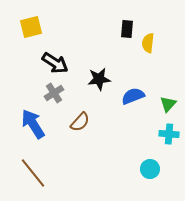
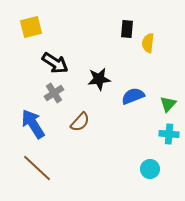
brown line: moved 4 px right, 5 px up; rotated 8 degrees counterclockwise
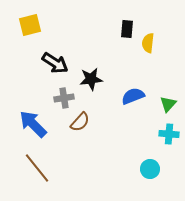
yellow square: moved 1 px left, 2 px up
black star: moved 8 px left
gray cross: moved 10 px right, 5 px down; rotated 24 degrees clockwise
blue arrow: rotated 12 degrees counterclockwise
brown line: rotated 8 degrees clockwise
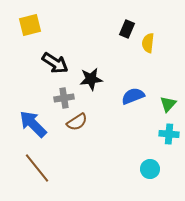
black rectangle: rotated 18 degrees clockwise
brown semicircle: moved 3 px left; rotated 15 degrees clockwise
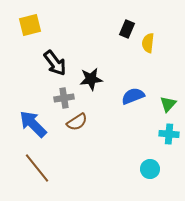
black arrow: rotated 20 degrees clockwise
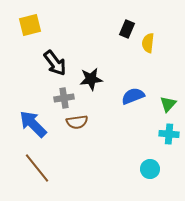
brown semicircle: rotated 25 degrees clockwise
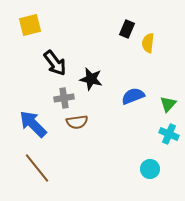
black star: rotated 20 degrees clockwise
cyan cross: rotated 18 degrees clockwise
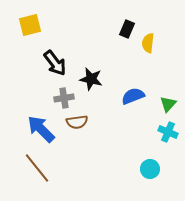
blue arrow: moved 8 px right, 5 px down
cyan cross: moved 1 px left, 2 px up
